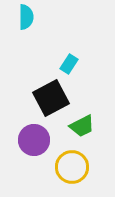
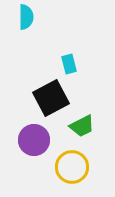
cyan rectangle: rotated 48 degrees counterclockwise
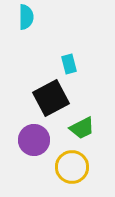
green trapezoid: moved 2 px down
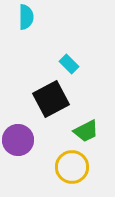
cyan rectangle: rotated 30 degrees counterclockwise
black square: moved 1 px down
green trapezoid: moved 4 px right, 3 px down
purple circle: moved 16 px left
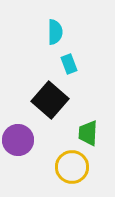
cyan semicircle: moved 29 px right, 15 px down
cyan rectangle: rotated 24 degrees clockwise
black square: moved 1 px left, 1 px down; rotated 21 degrees counterclockwise
green trapezoid: moved 2 px right, 2 px down; rotated 120 degrees clockwise
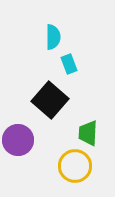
cyan semicircle: moved 2 px left, 5 px down
yellow circle: moved 3 px right, 1 px up
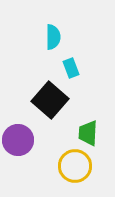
cyan rectangle: moved 2 px right, 4 px down
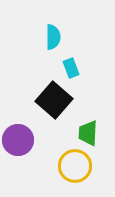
black square: moved 4 px right
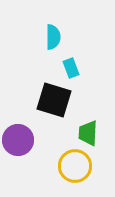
black square: rotated 24 degrees counterclockwise
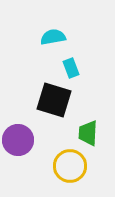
cyan semicircle: rotated 100 degrees counterclockwise
yellow circle: moved 5 px left
